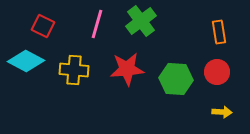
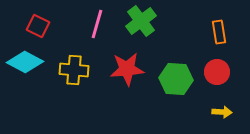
red square: moved 5 px left
cyan diamond: moved 1 px left, 1 px down
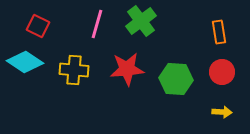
cyan diamond: rotated 6 degrees clockwise
red circle: moved 5 px right
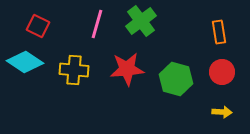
green hexagon: rotated 12 degrees clockwise
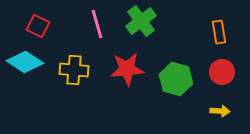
pink line: rotated 32 degrees counterclockwise
yellow arrow: moved 2 px left, 1 px up
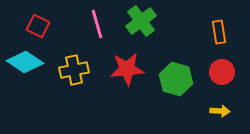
yellow cross: rotated 16 degrees counterclockwise
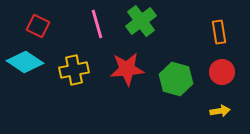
yellow arrow: rotated 12 degrees counterclockwise
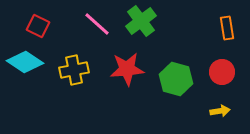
pink line: rotated 32 degrees counterclockwise
orange rectangle: moved 8 px right, 4 px up
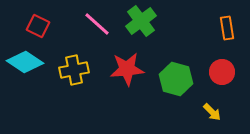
yellow arrow: moved 8 px left, 1 px down; rotated 54 degrees clockwise
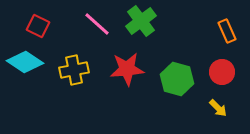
orange rectangle: moved 3 px down; rotated 15 degrees counterclockwise
green hexagon: moved 1 px right
yellow arrow: moved 6 px right, 4 px up
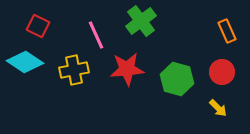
pink line: moved 1 px left, 11 px down; rotated 24 degrees clockwise
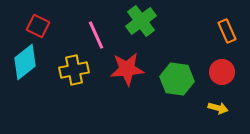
cyan diamond: rotated 72 degrees counterclockwise
green hexagon: rotated 8 degrees counterclockwise
yellow arrow: rotated 30 degrees counterclockwise
